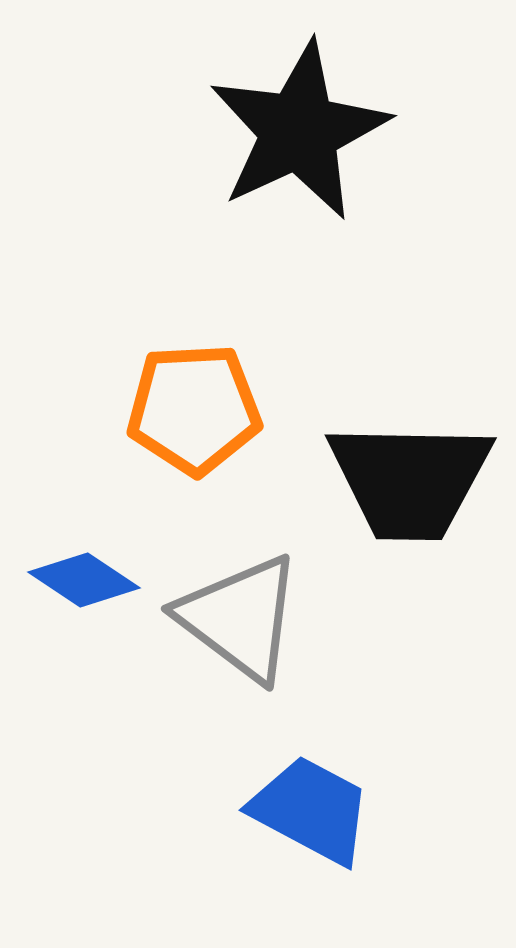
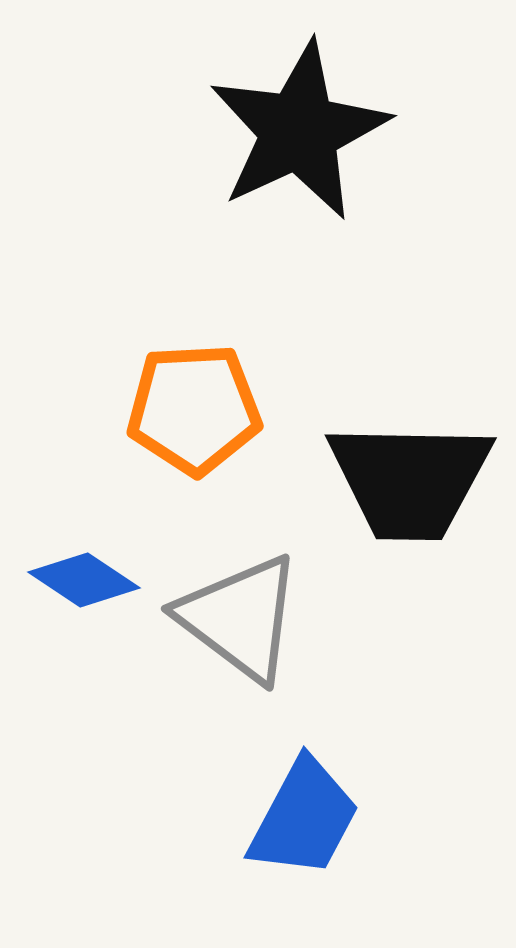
blue trapezoid: moved 7 px left, 8 px down; rotated 90 degrees clockwise
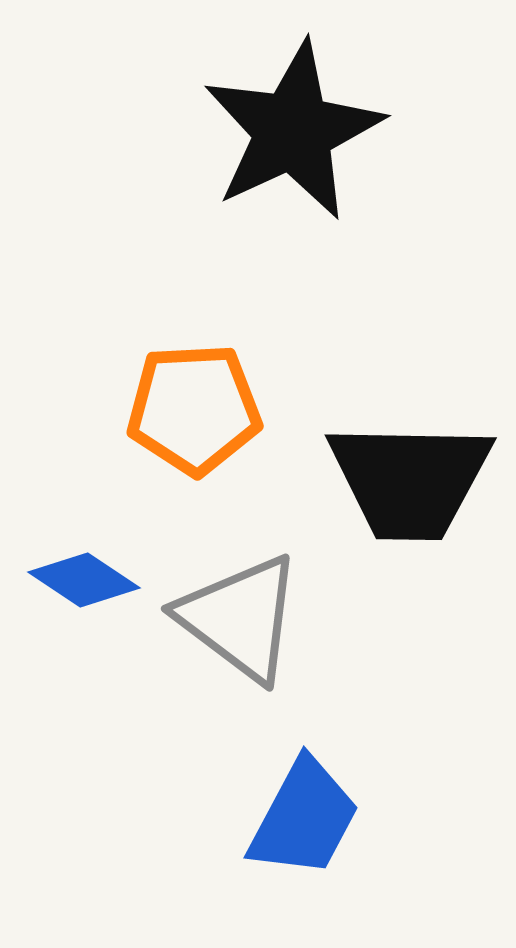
black star: moved 6 px left
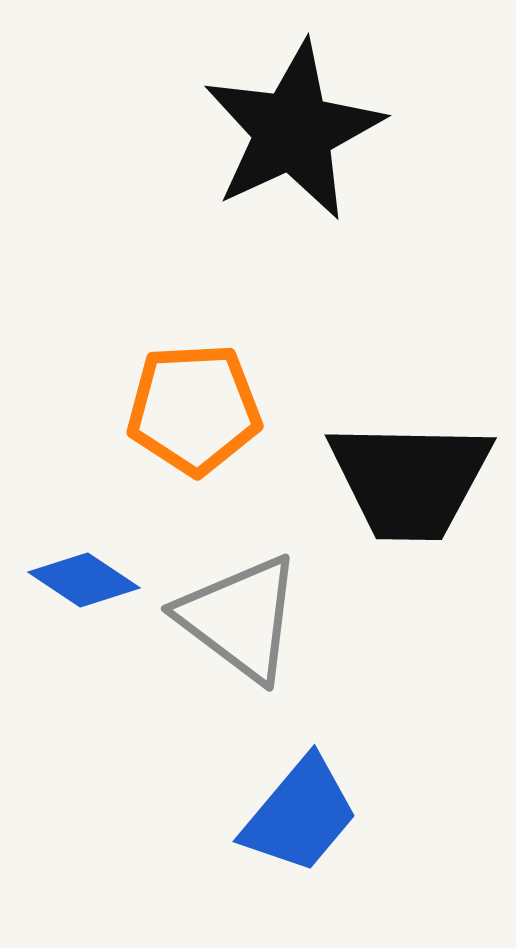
blue trapezoid: moved 4 px left, 3 px up; rotated 12 degrees clockwise
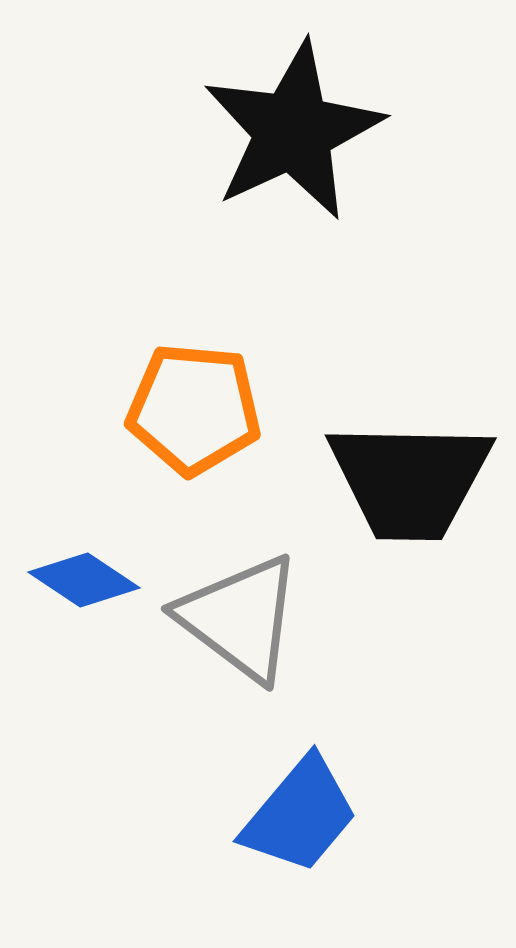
orange pentagon: rotated 8 degrees clockwise
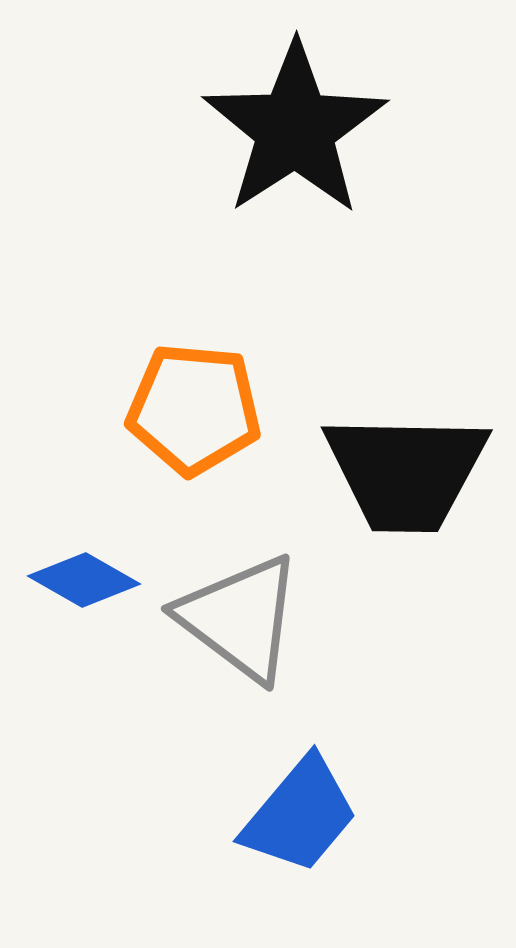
black star: moved 2 px right, 2 px up; rotated 8 degrees counterclockwise
black trapezoid: moved 4 px left, 8 px up
blue diamond: rotated 4 degrees counterclockwise
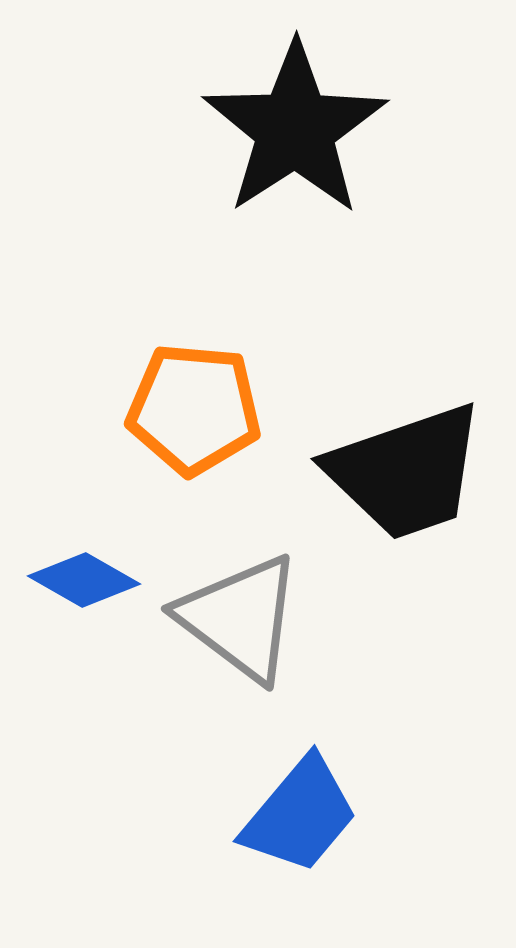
black trapezoid: rotated 20 degrees counterclockwise
